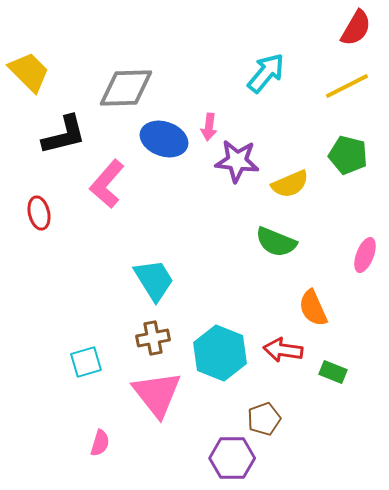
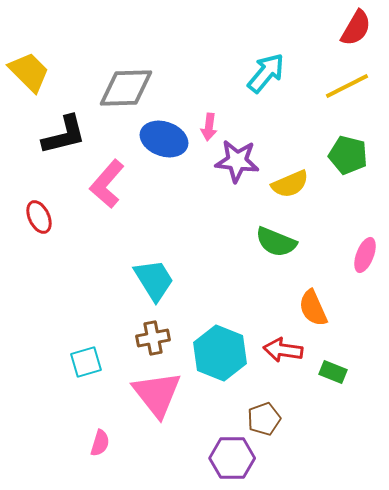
red ellipse: moved 4 px down; rotated 12 degrees counterclockwise
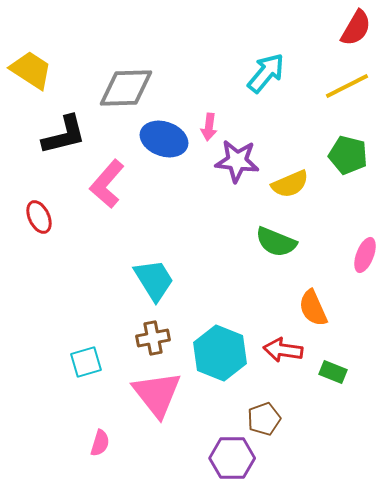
yellow trapezoid: moved 2 px right, 2 px up; rotated 12 degrees counterclockwise
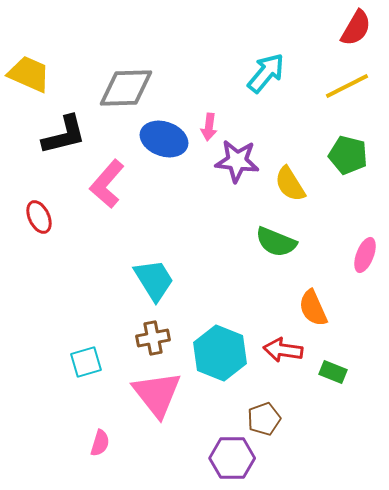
yellow trapezoid: moved 2 px left, 4 px down; rotated 9 degrees counterclockwise
yellow semicircle: rotated 81 degrees clockwise
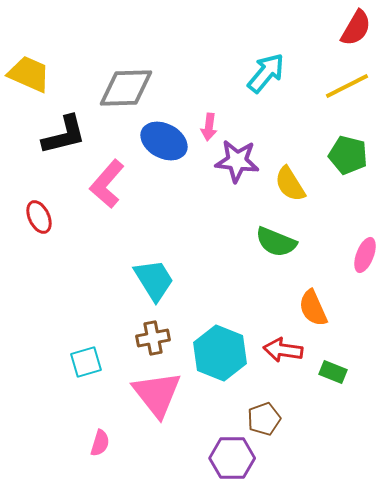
blue ellipse: moved 2 px down; rotated 9 degrees clockwise
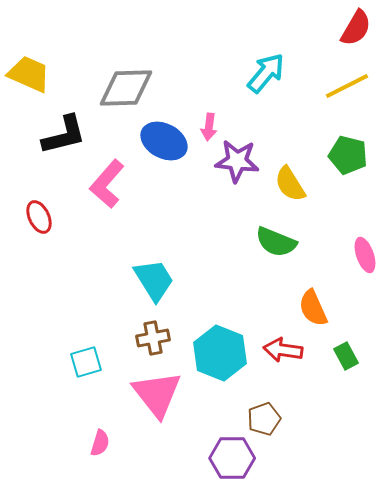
pink ellipse: rotated 40 degrees counterclockwise
green rectangle: moved 13 px right, 16 px up; rotated 40 degrees clockwise
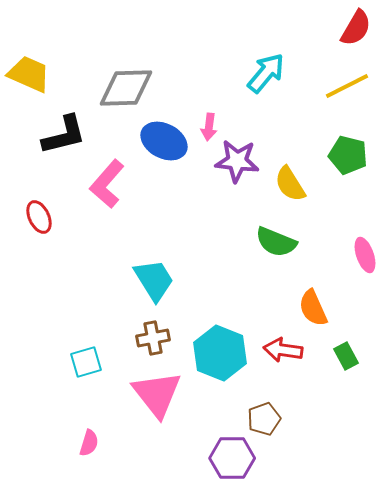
pink semicircle: moved 11 px left
